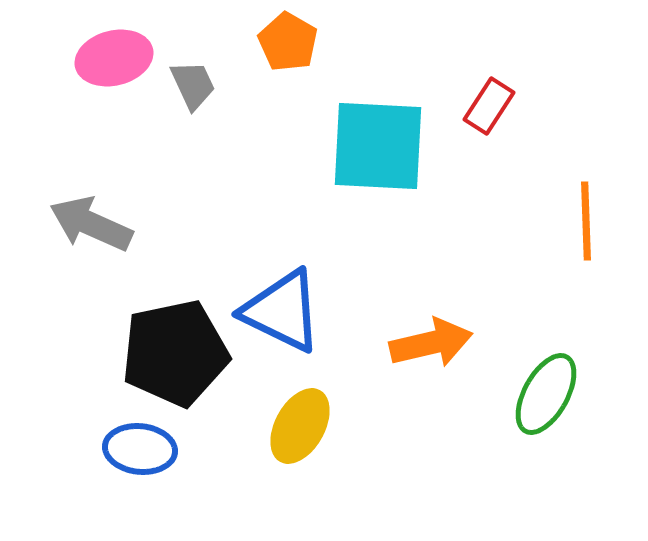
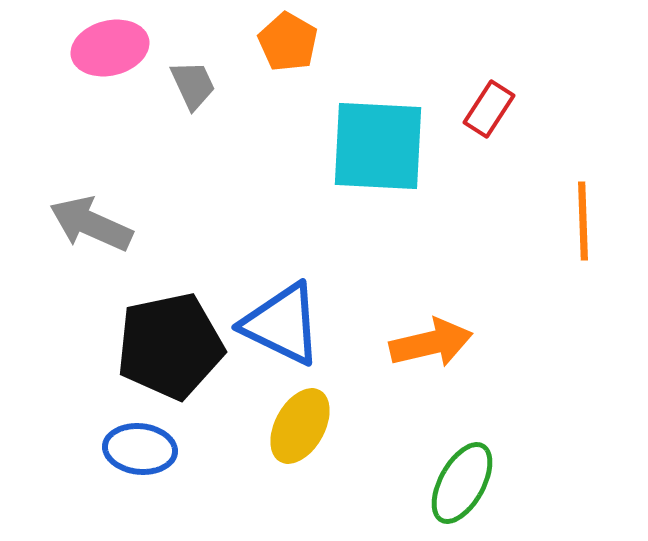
pink ellipse: moved 4 px left, 10 px up
red rectangle: moved 3 px down
orange line: moved 3 px left
blue triangle: moved 13 px down
black pentagon: moved 5 px left, 7 px up
green ellipse: moved 84 px left, 89 px down
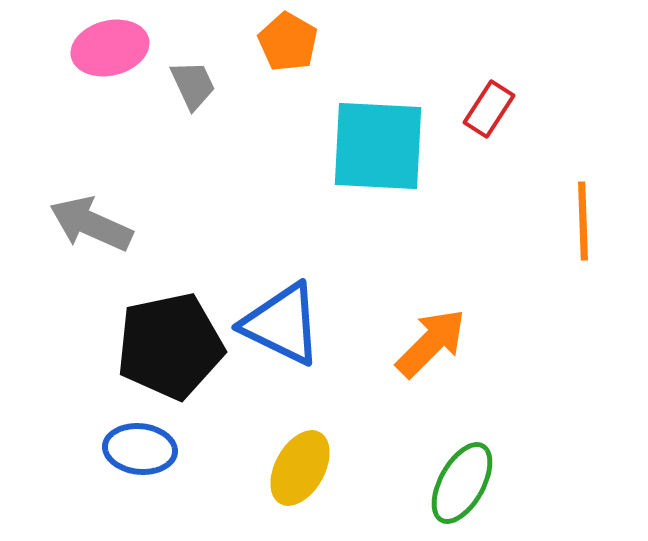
orange arrow: rotated 32 degrees counterclockwise
yellow ellipse: moved 42 px down
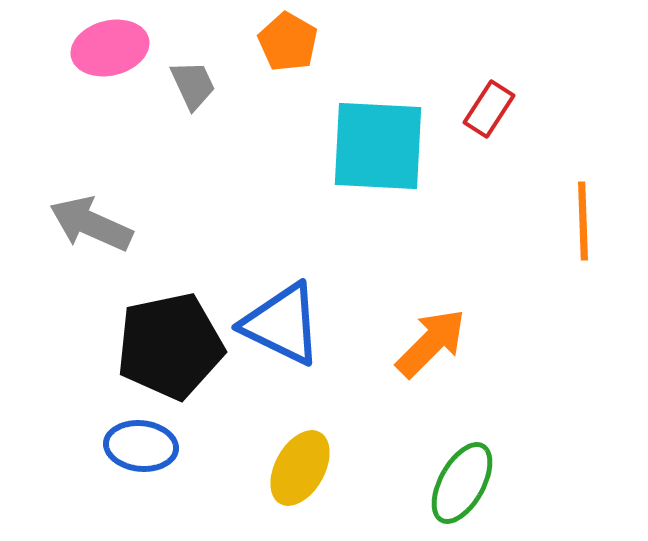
blue ellipse: moved 1 px right, 3 px up
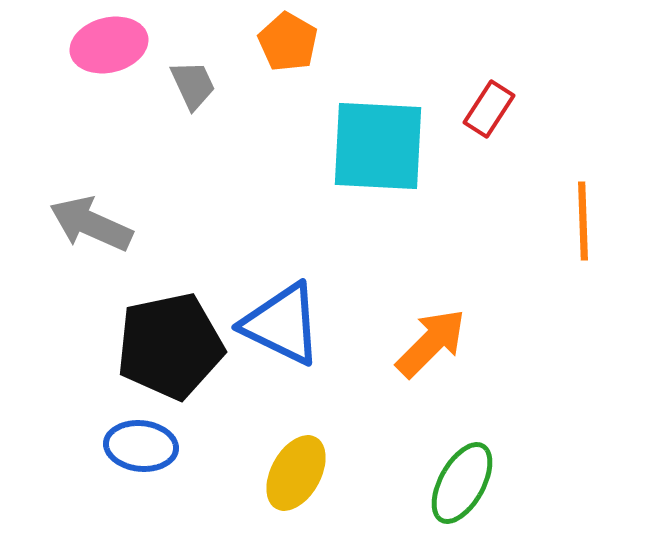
pink ellipse: moved 1 px left, 3 px up
yellow ellipse: moved 4 px left, 5 px down
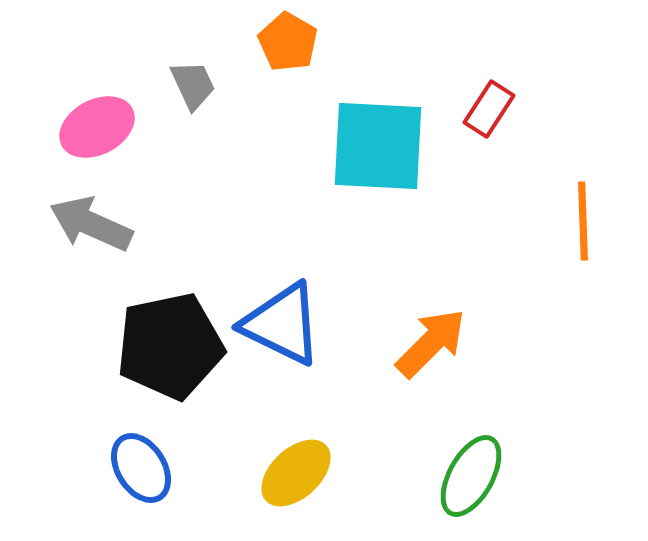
pink ellipse: moved 12 px left, 82 px down; rotated 14 degrees counterclockwise
blue ellipse: moved 22 px down; rotated 52 degrees clockwise
yellow ellipse: rotated 18 degrees clockwise
green ellipse: moved 9 px right, 7 px up
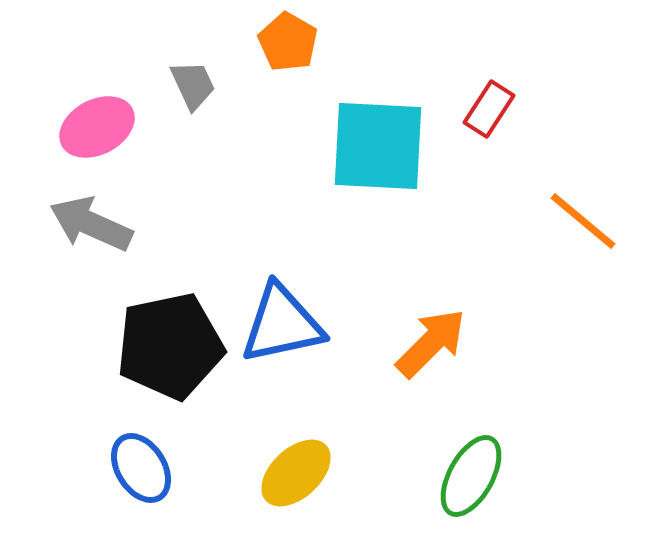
orange line: rotated 48 degrees counterclockwise
blue triangle: rotated 38 degrees counterclockwise
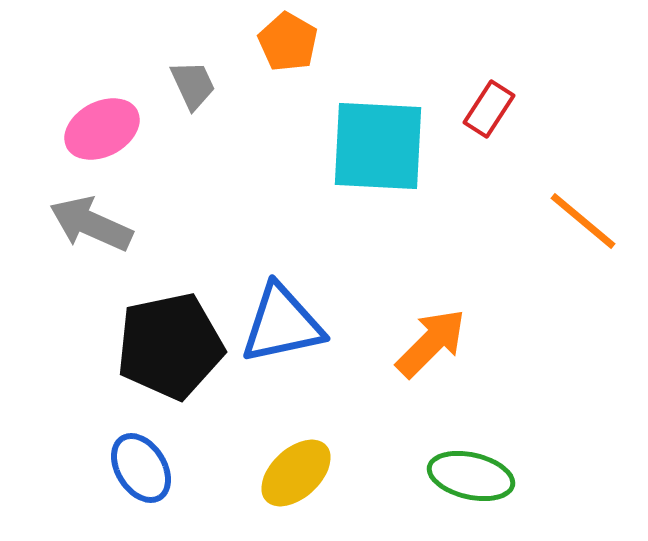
pink ellipse: moved 5 px right, 2 px down
green ellipse: rotated 74 degrees clockwise
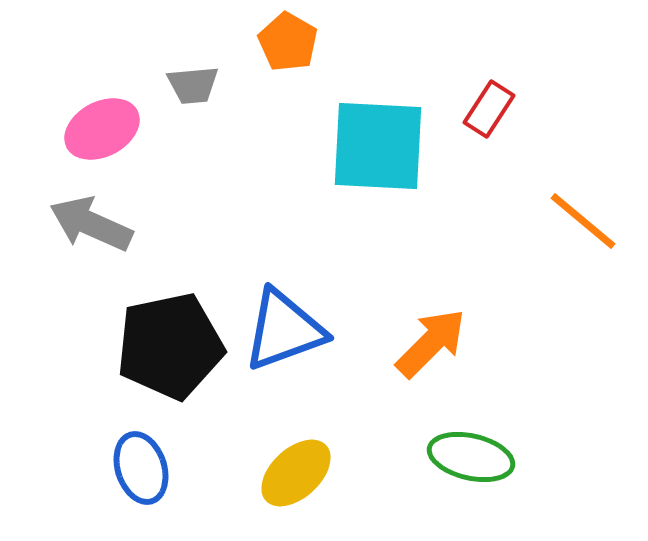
gray trapezoid: rotated 110 degrees clockwise
blue triangle: moved 2 px right, 6 px down; rotated 8 degrees counterclockwise
blue ellipse: rotated 14 degrees clockwise
green ellipse: moved 19 px up
